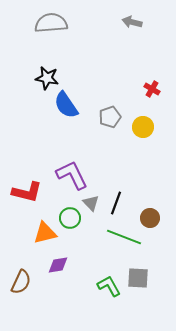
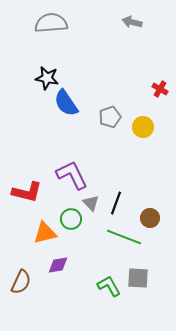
red cross: moved 8 px right
blue semicircle: moved 2 px up
green circle: moved 1 px right, 1 px down
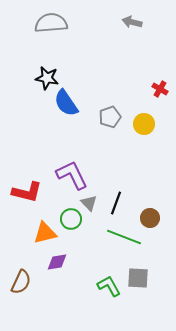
yellow circle: moved 1 px right, 3 px up
gray triangle: moved 2 px left
purple diamond: moved 1 px left, 3 px up
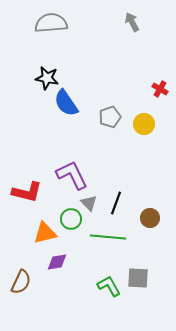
gray arrow: rotated 48 degrees clockwise
green line: moved 16 px left; rotated 16 degrees counterclockwise
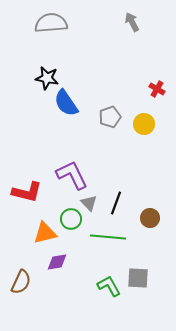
red cross: moved 3 px left
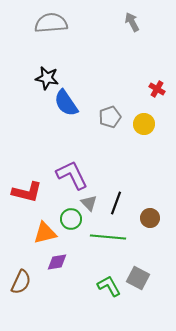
gray square: rotated 25 degrees clockwise
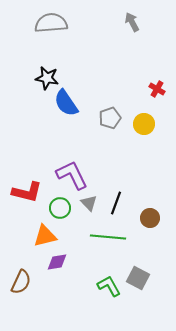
gray pentagon: moved 1 px down
green circle: moved 11 px left, 11 px up
orange triangle: moved 3 px down
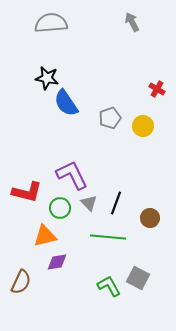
yellow circle: moved 1 px left, 2 px down
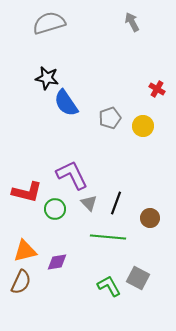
gray semicircle: moved 2 px left; rotated 12 degrees counterclockwise
green circle: moved 5 px left, 1 px down
orange triangle: moved 20 px left, 15 px down
